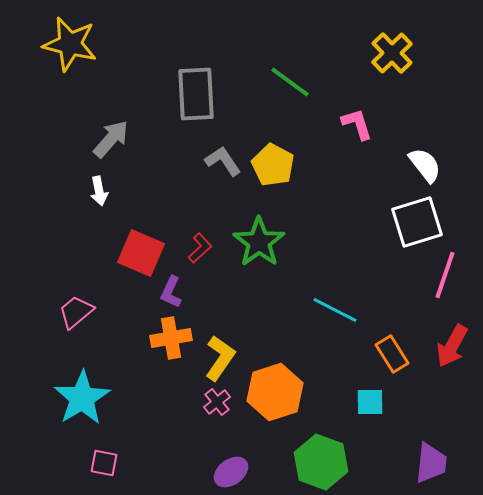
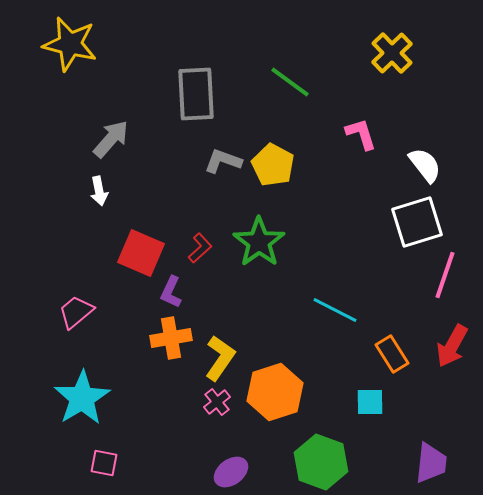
pink L-shape: moved 4 px right, 10 px down
gray L-shape: rotated 36 degrees counterclockwise
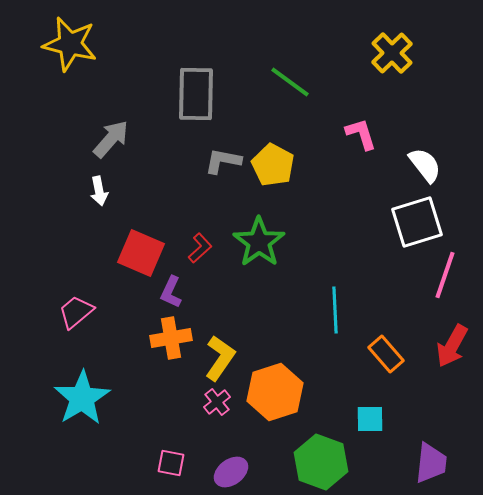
gray rectangle: rotated 4 degrees clockwise
gray L-shape: rotated 9 degrees counterclockwise
cyan line: rotated 60 degrees clockwise
orange rectangle: moved 6 px left; rotated 9 degrees counterclockwise
cyan square: moved 17 px down
pink square: moved 67 px right
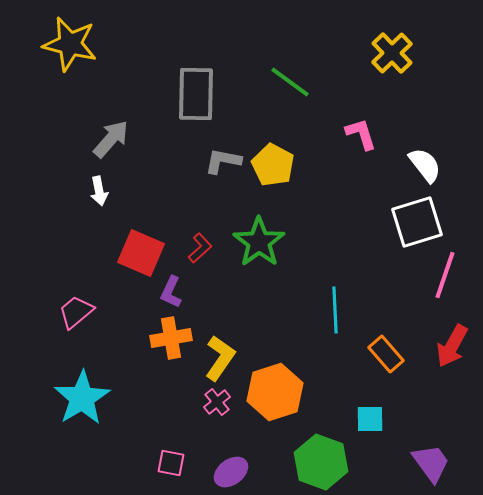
purple trapezoid: rotated 42 degrees counterclockwise
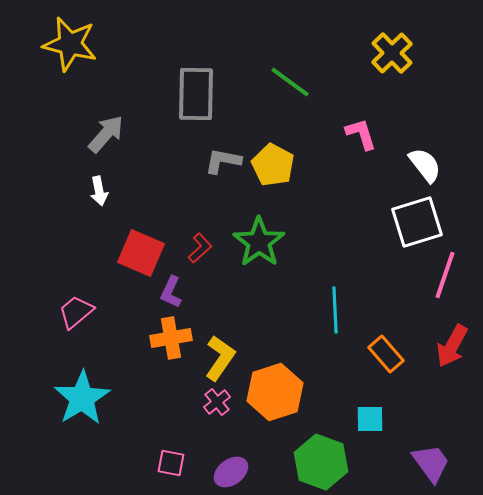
gray arrow: moved 5 px left, 5 px up
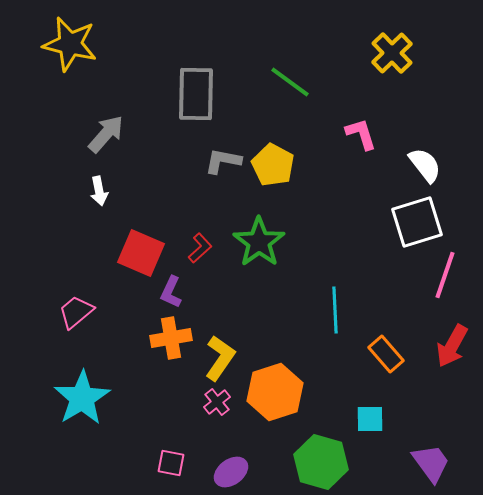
green hexagon: rotated 4 degrees counterclockwise
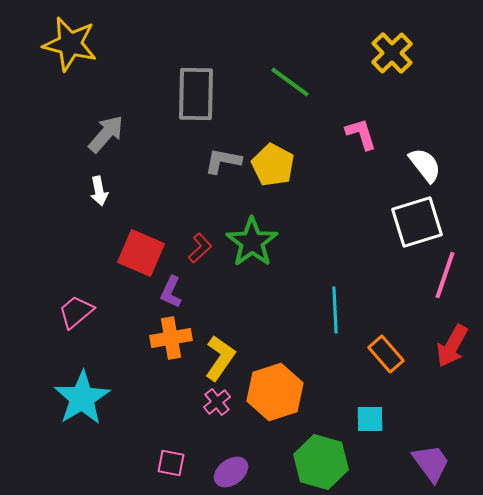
green star: moved 7 px left
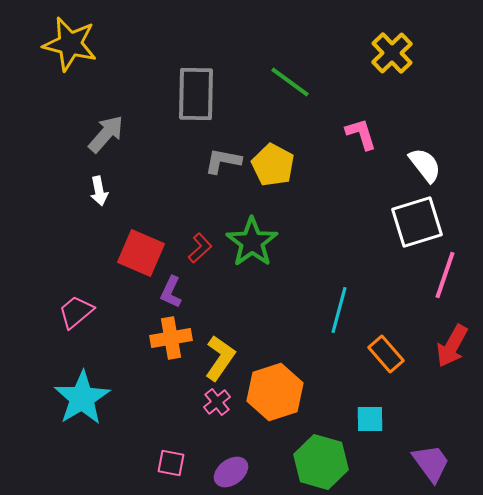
cyan line: moved 4 px right; rotated 18 degrees clockwise
